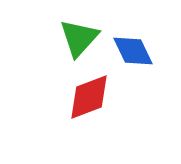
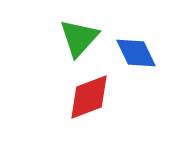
blue diamond: moved 3 px right, 2 px down
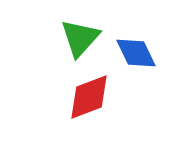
green triangle: moved 1 px right
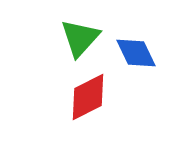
red diamond: moved 1 px left; rotated 6 degrees counterclockwise
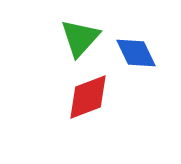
red diamond: rotated 6 degrees clockwise
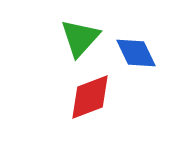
red diamond: moved 2 px right
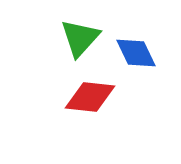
red diamond: rotated 27 degrees clockwise
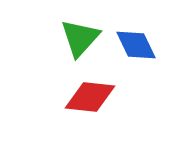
blue diamond: moved 8 px up
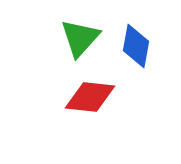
blue diamond: moved 1 px down; rotated 36 degrees clockwise
